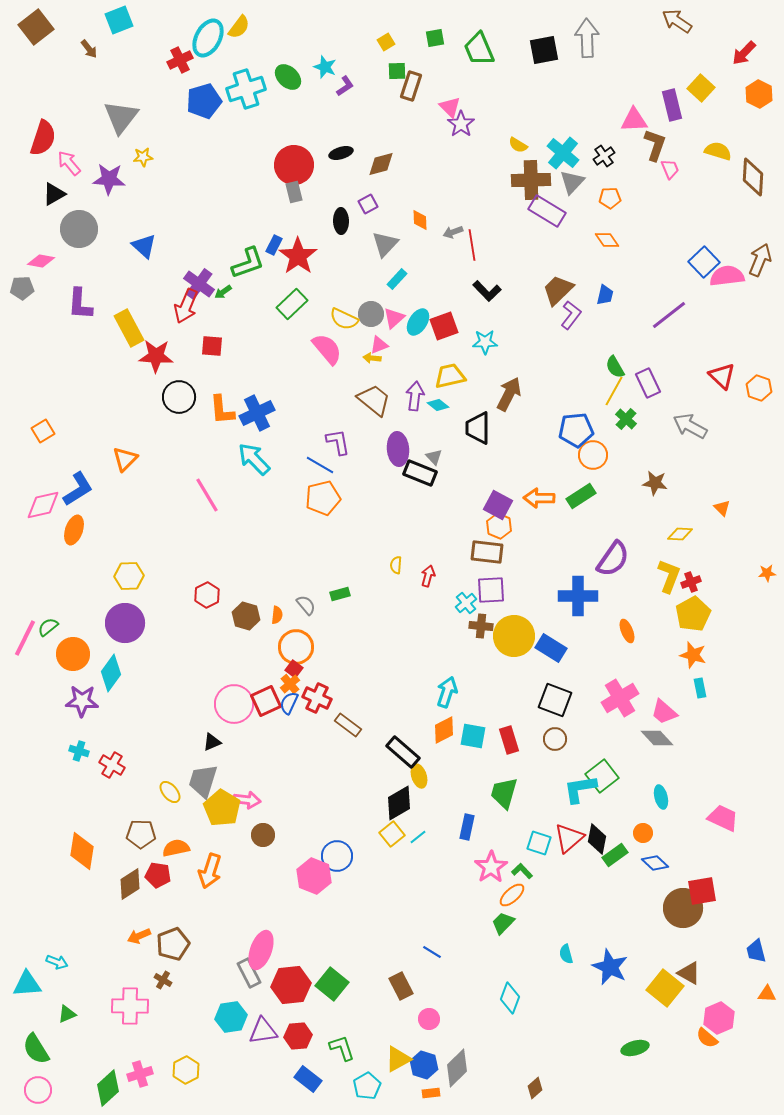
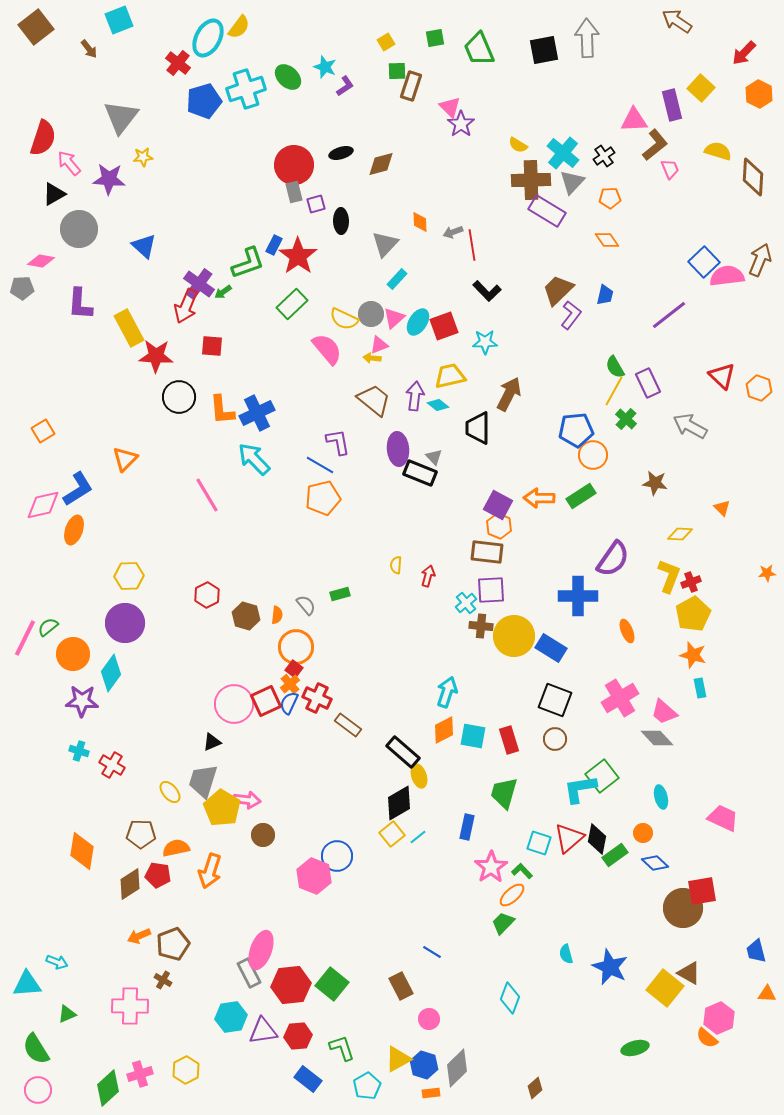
red cross at (180, 60): moved 2 px left, 3 px down; rotated 25 degrees counterclockwise
brown L-shape at (655, 145): rotated 32 degrees clockwise
purple square at (368, 204): moved 52 px left; rotated 12 degrees clockwise
orange diamond at (420, 220): moved 2 px down
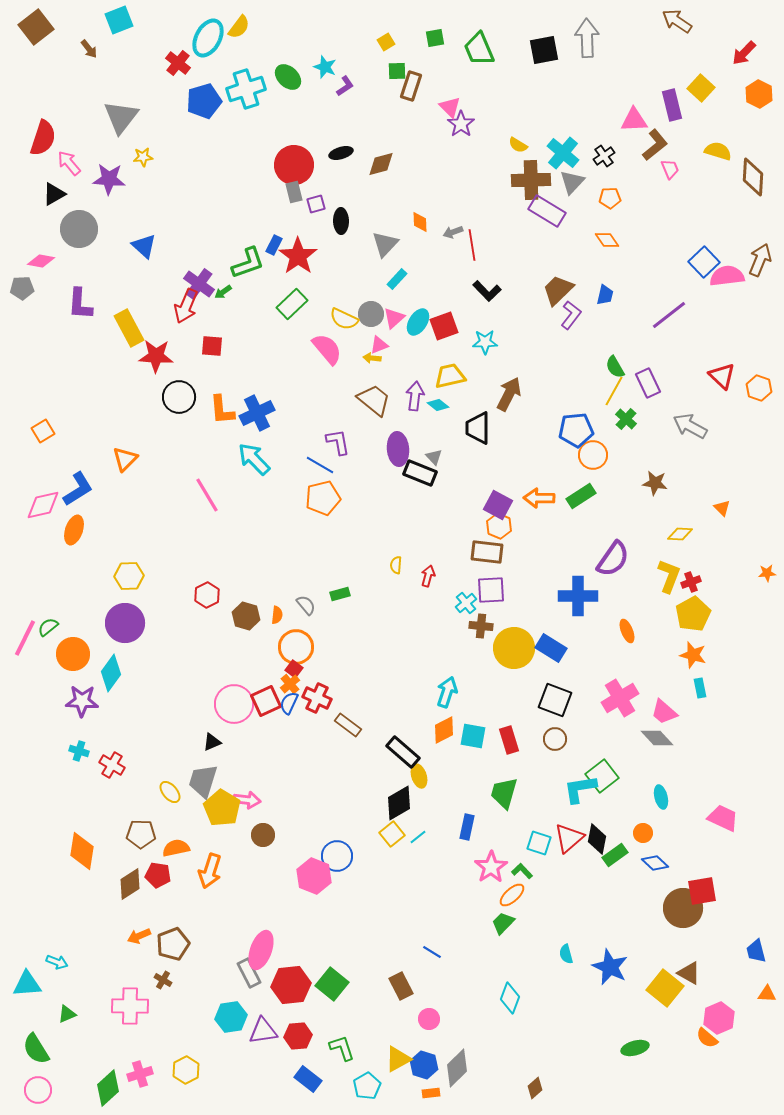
yellow circle at (514, 636): moved 12 px down
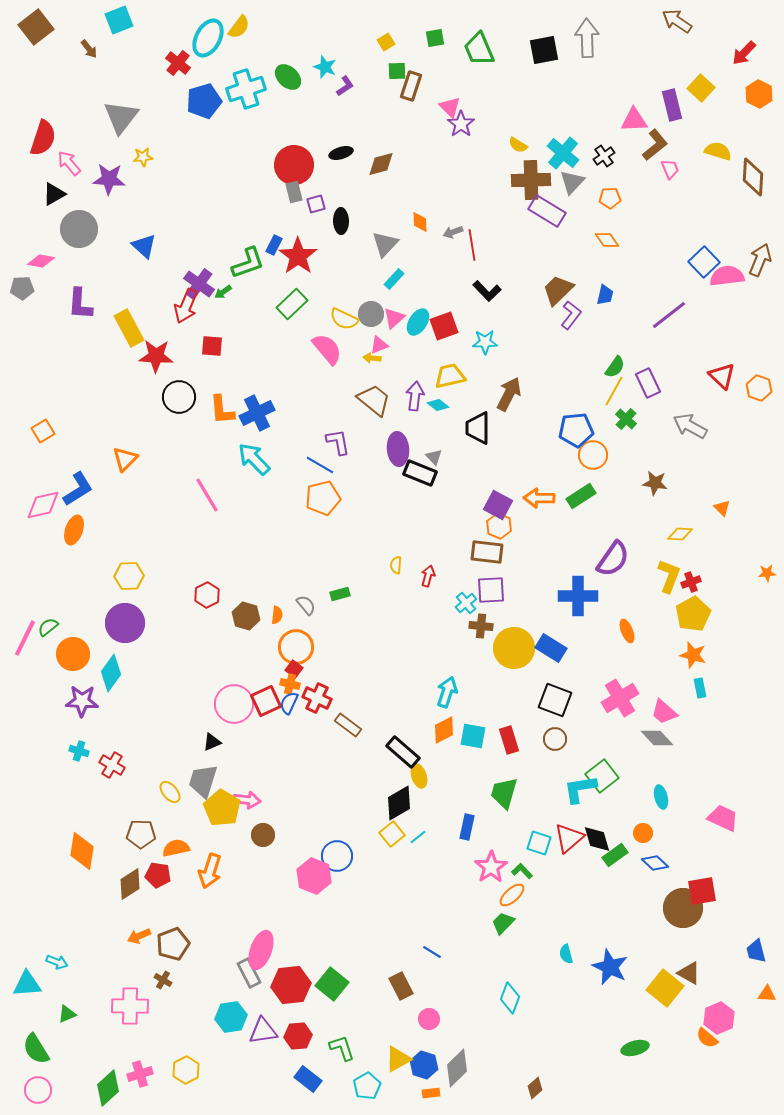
cyan rectangle at (397, 279): moved 3 px left
green semicircle at (615, 367): rotated 115 degrees counterclockwise
orange cross at (290, 684): rotated 36 degrees counterclockwise
black diamond at (597, 839): rotated 28 degrees counterclockwise
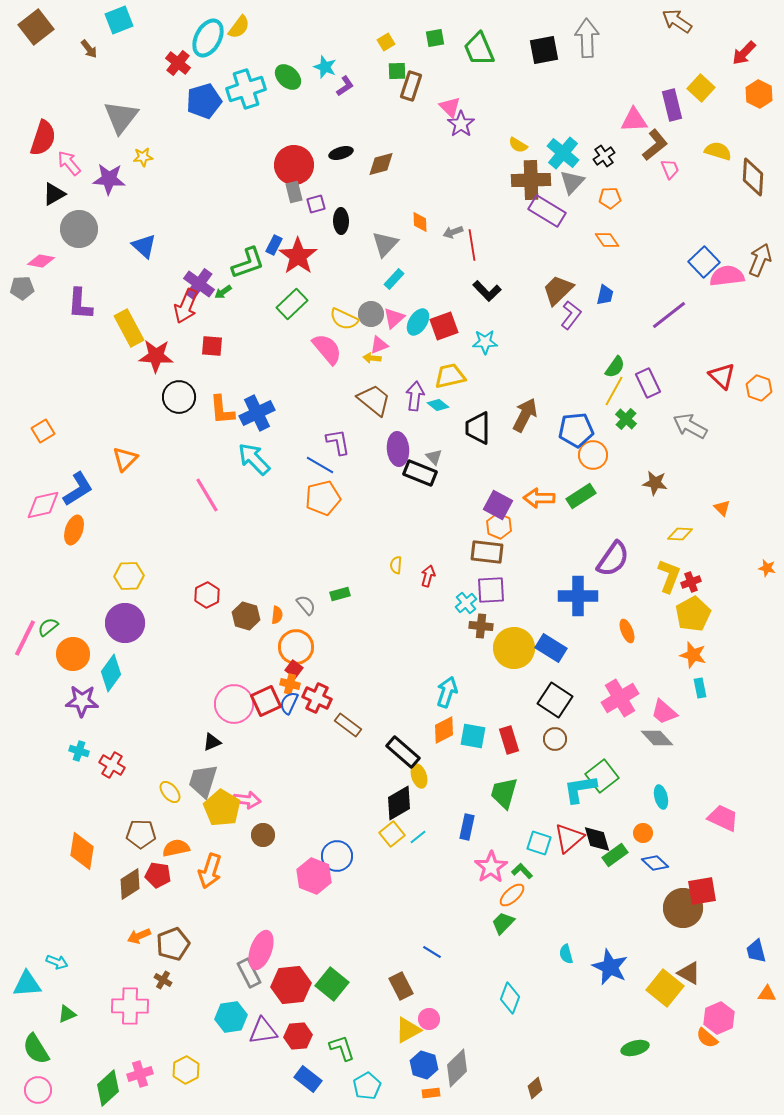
brown arrow at (509, 394): moved 16 px right, 21 px down
orange star at (767, 573): moved 5 px up; rotated 18 degrees clockwise
black square at (555, 700): rotated 12 degrees clockwise
yellow triangle at (398, 1059): moved 10 px right, 29 px up
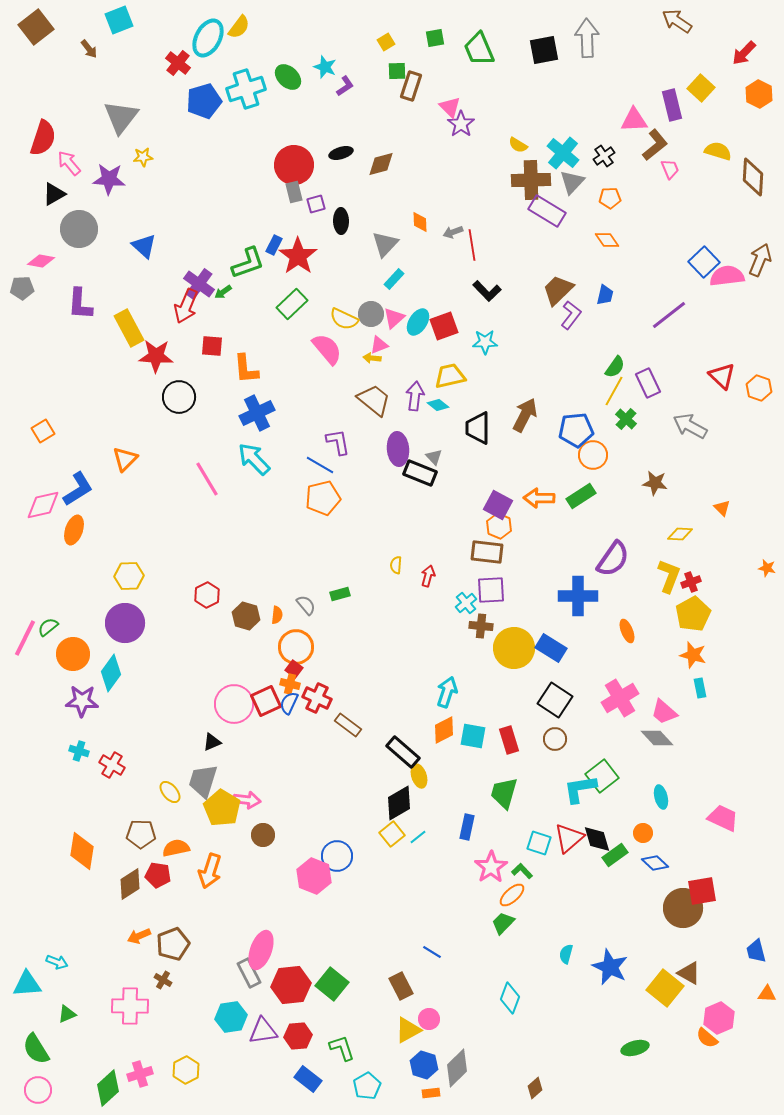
orange L-shape at (222, 410): moved 24 px right, 41 px up
pink line at (207, 495): moved 16 px up
cyan semicircle at (566, 954): rotated 30 degrees clockwise
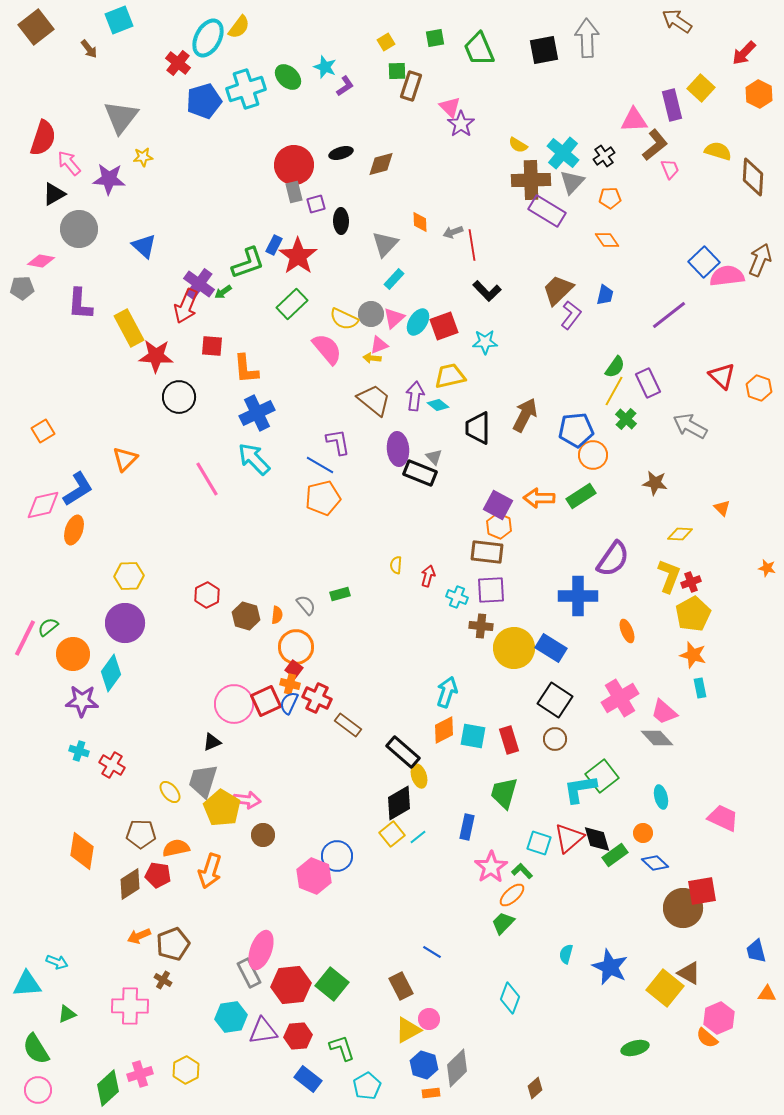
cyan cross at (466, 603): moved 9 px left, 6 px up; rotated 30 degrees counterclockwise
